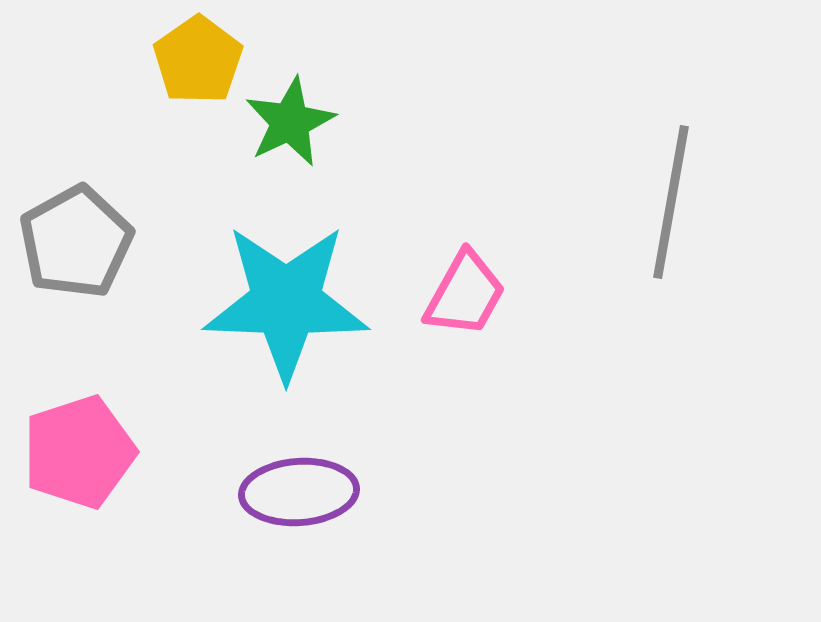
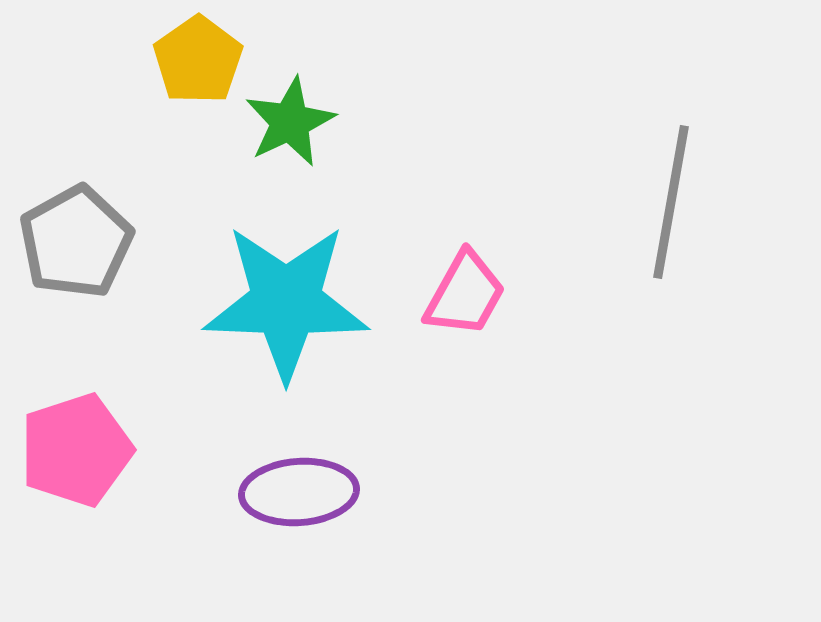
pink pentagon: moved 3 px left, 2 px up
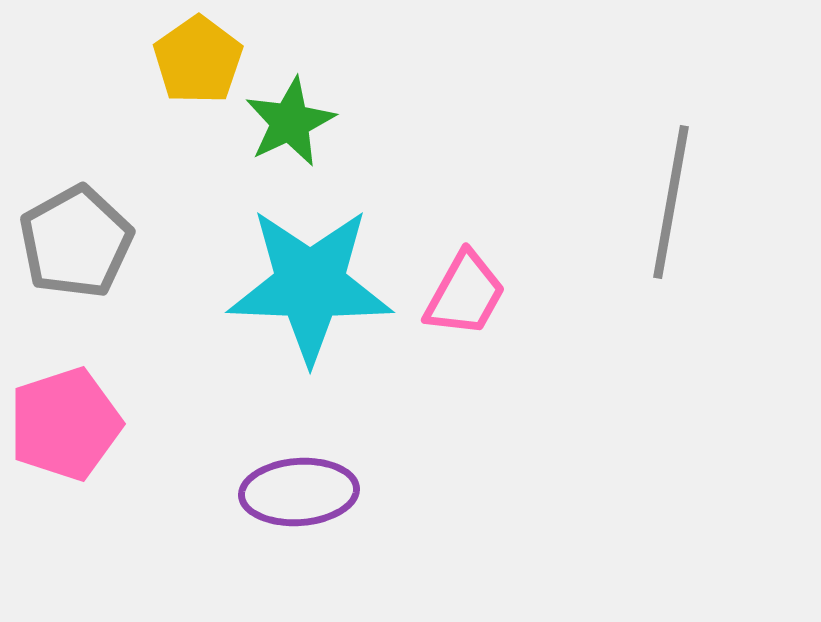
cyan star: moved 24 px right, 17 px up
pink pentagon: moved 11 px left, 26 px up
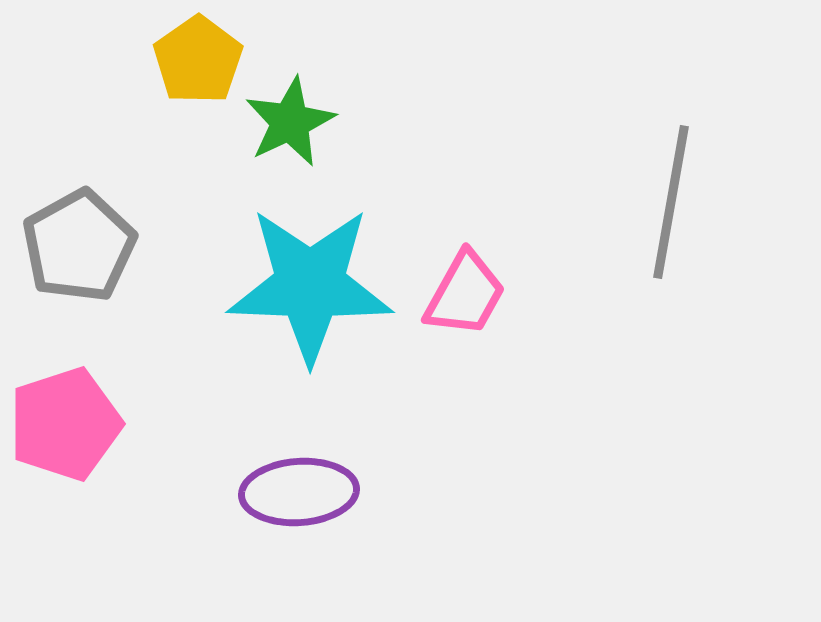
gray pentagon: moved 3 px right, 4 px down
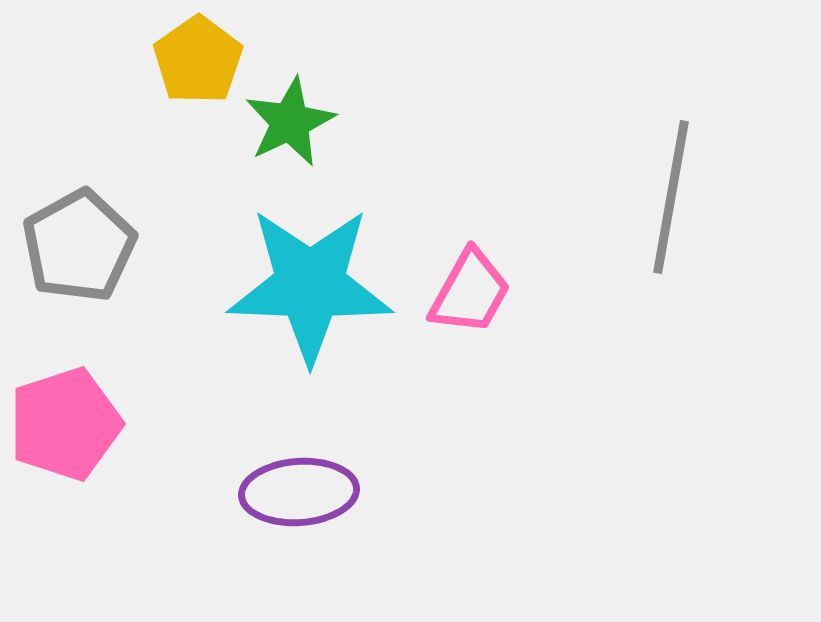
gray line: moved 5 px up
pink trapezoid: moved 5 px right, 2 px up
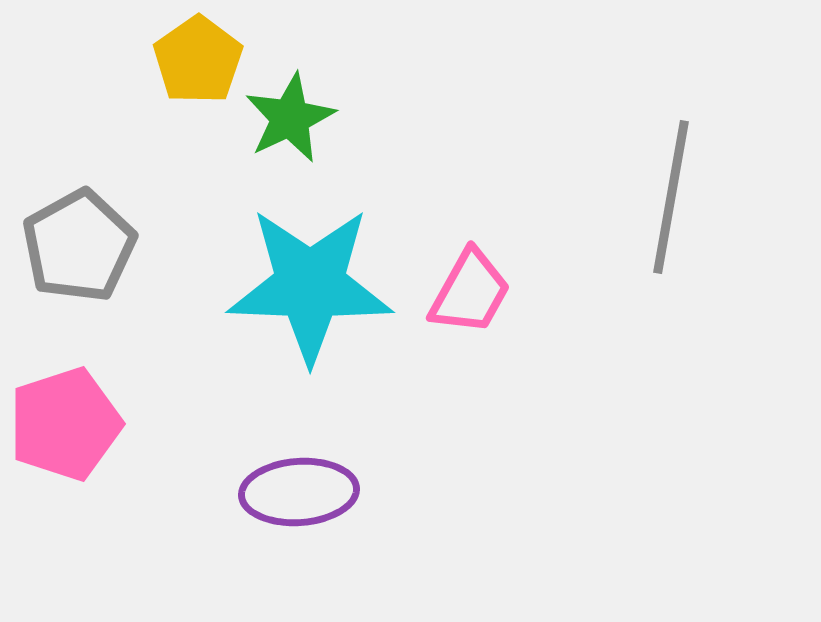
green star: moved 4 px up
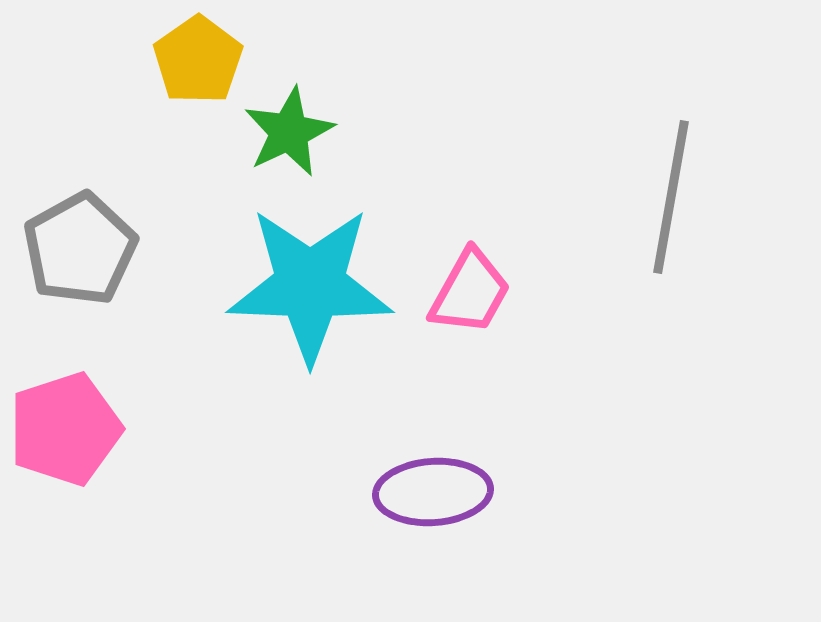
green star: moved 1 px left, 14 px down
gray pentagon: moved 1 px right, 3 px down
pink pentagon: moved 5 px down
purple ellipse: moved 134 px right
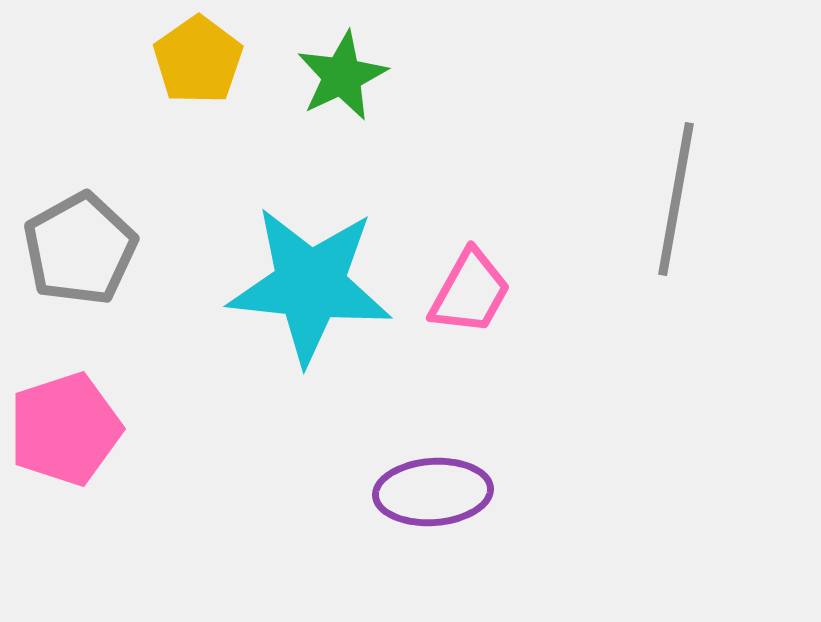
green star: moved 53 px right, 56 px up
gray line: moved 5 px right, 2 px down
cyan star: rotated 4 degrees clockwise
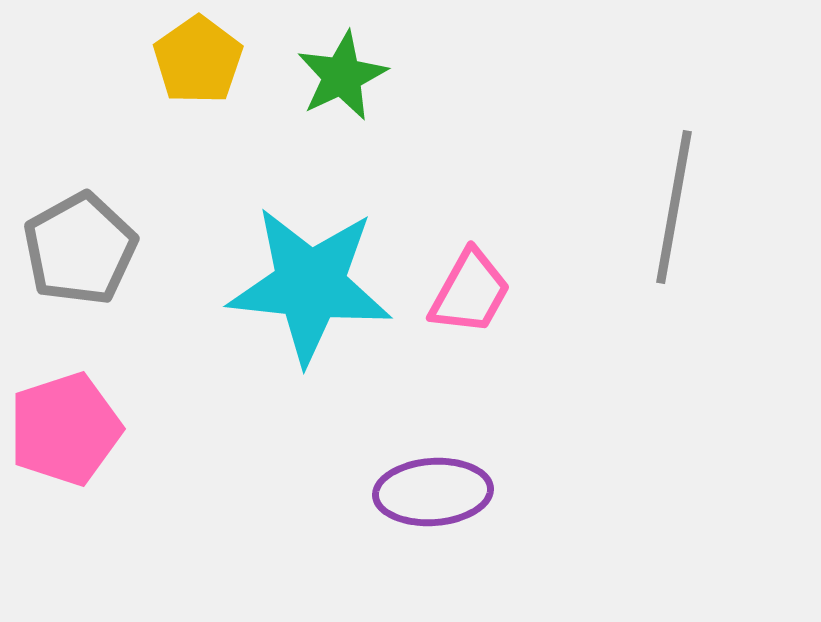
gray line: moved 2 px left, 8 px down
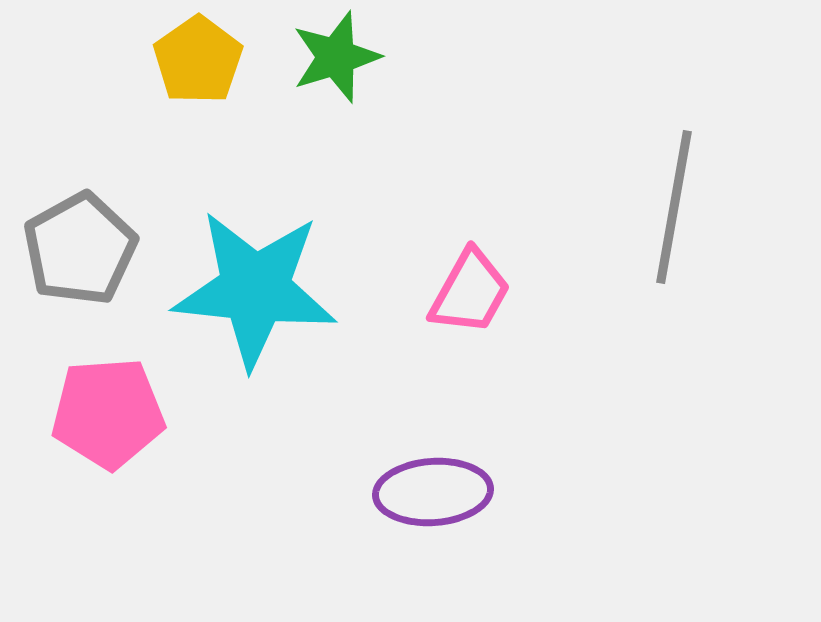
green star: moved 6 px left, 19 px up; rotated 8 degrees clockwise
cyan star: moved 55 px left, 4 px down
pink pentagon: moved 43 px right, 16 px up; rotated 14 degrees clockwise
